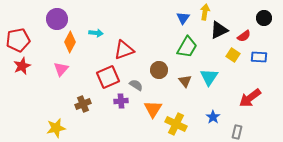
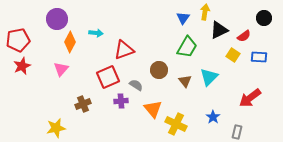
cyan triangle: rotated 12 degrees clockwise
orange triangle: rotated 12 degrees counterclockwise
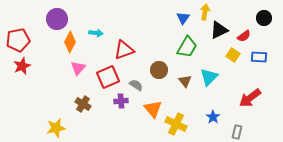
pink triangle: moved 17 px right, 1 px up
brown cross: rotated 35 degrees counterclockwise
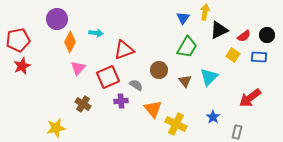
black circle: moved 3 px right, 17 px down
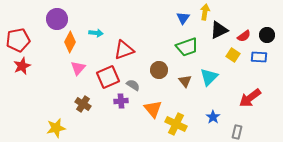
green trapezoid: rotated 40 degrees clockwise
gray semicircle: moved 3 px left
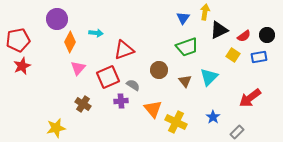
blue rectangle: rotated 14 degrees counterclockwise
yellow cross: moved 2 px up
gray rectangle: rotated 32 degrees clockwise
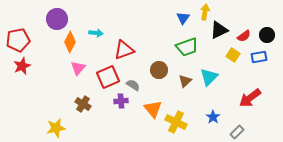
brown triangle: rotated 24 degrees clockwise
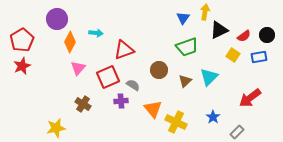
red pentagon: moved 4 px right; rotated 20 degrees counterclockwise
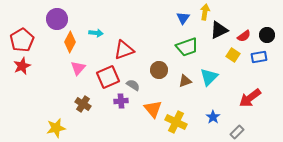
brown triangle: rotated 24 degrees clockwise
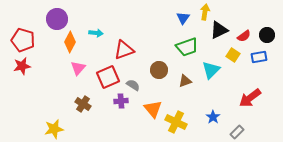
red pentagon: moved 1 px right; rotated 25 degrees counterclockwise
red star: rotated 12 degrees clockwise
cyan triangle: moved 2 px right, 7 px up
yellow star: moved 2 px left, 1 px down
